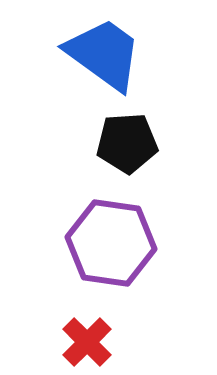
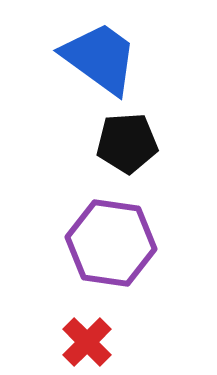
blue trapezoid: moved 4 px left, 4 px down
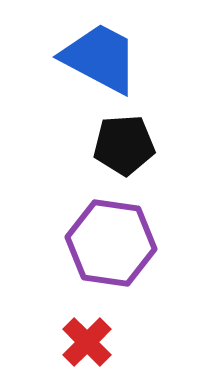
blue trapezoid: rotated 8 degrees counterclockwise
black pentagon: moved 3 px left, 2 px down
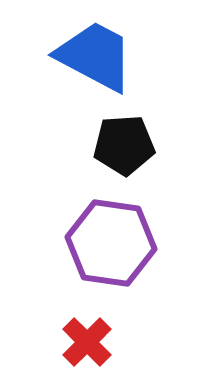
blue trapezoid: moved 5 px left, 2 px up
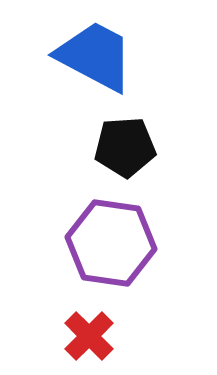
black pentagon: moved 1 px right, 2 px down
red cross: moved 2 px right, 6 px up
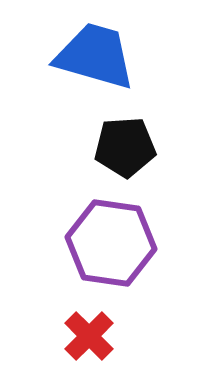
blue trapezoid: rotated 12 degrees counterclockwise
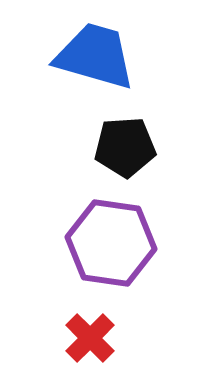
red cross: moved 1 px right, 2 px down
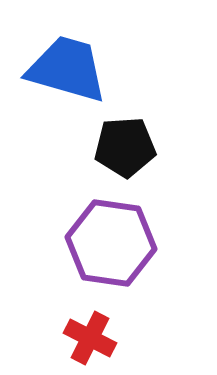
blue trapezoid: moved 28 px left, 13 px down
red cross: rotated 18 degrees counterclockwise
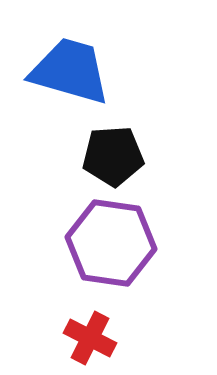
blue trapezoid: moved 3 px right, 2 px down
black pentagon: moved 12 px left, 9 px down
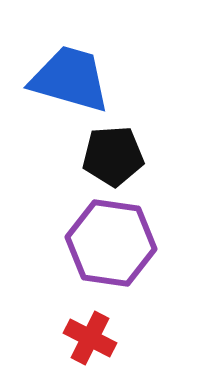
blue trapezoid: moved 8 px down
